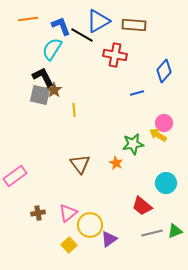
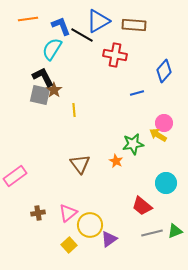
orange star: moved 2 px up
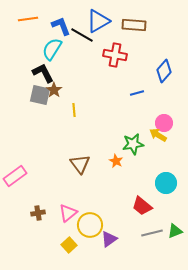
black L-shape: moved 4 px up
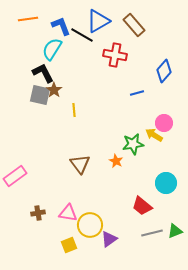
brown rectangle: rotated 45 degrees clockwise
yellow arrow: moved 4 px left
pink triangle: rotated 48 degrees clockwise
yellow square: rotated 21 degrees clockwise
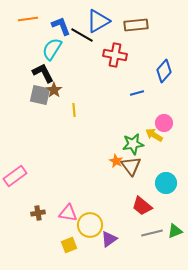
brown rectangle: moved 2 px right; rotated 55 degrees counterclockwise
brown triangle: moved 51 px right, 2 px down
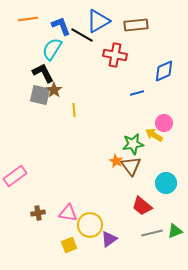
blue diamond: rotated 25 degrees clockwise
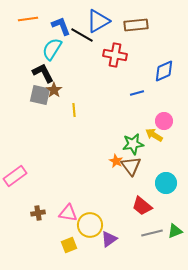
pink circle: moved 2 px up
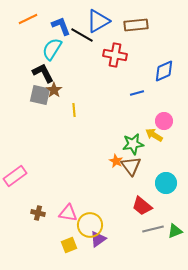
orange line: rotated 18 degrees counterclockwise
brown cross: rotated 24 degrees clockwise
gray line: moved 1 px right, 4 px up
purple triangle: moved 11 px left
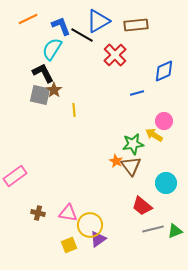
red cross: rotated 35 degrees clockwise
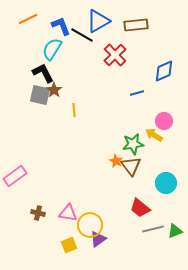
red trapezoid: moved 2 px left, 2 px down
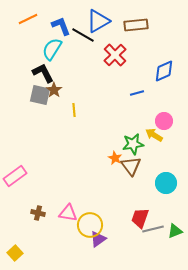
black line: moved 1 px right
orange star: moved 1 px left, 3 px up
red trapezoid: moved 10 px down; rotated 70 degrees clockwise
yellow square: moved 54 px left, 8 px down; rotated 21 degrees counterclockwise
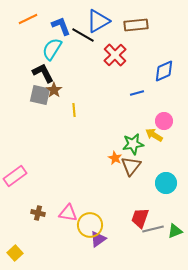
brown triangle: rotated 15 degrees clockwise
